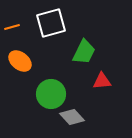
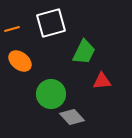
orange line: moved 2 px down
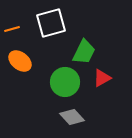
red triangle: moved 3 px up; rotated 24 degrees counterclockwise
green circle: moved 14 px right, 12 px up
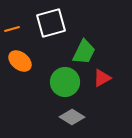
gray diamond: rotated 15 degrees counterclockwise
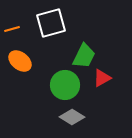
green trapezoid: moved 4 px down
green circle: moved 3 px down
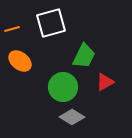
red triangle: moved 3 px right, 4 px down
green circle: moved 2 px left, 2 px down
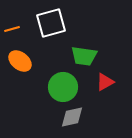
green trapezoid: rotated 72 degrees clockwise
gray diamond: rotated 45 degrees counterclockwise
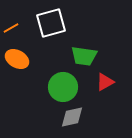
orange line: moved 1 px left, 1 px up; rotated 14 degrees counterclockwise
orange ellipse: moved 3 px left, 2 px up; rotated 10 degrees counterclockwise
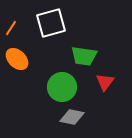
orange line: rotated 28 degrees counterclockwise
orange ellipse: rotated 15 degrees clockwise
red triangle: rotated 24 degrees counterclockwise
green circle: moved 1 px left
gray diamond: rotated 25 degrees clockwise
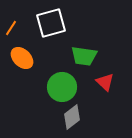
orange ellipse: moved 5 px right, 1 px up
red triangle: rotated 24 degrees counterclockwise
gray diamond: rotated 50 degrees counterclockwise
